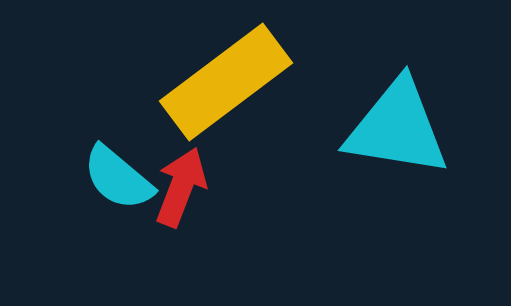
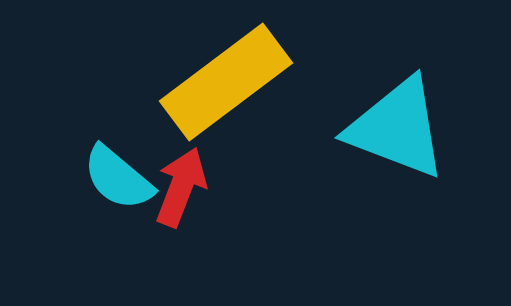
cyan triangle: rotated 12 degrees clockwise
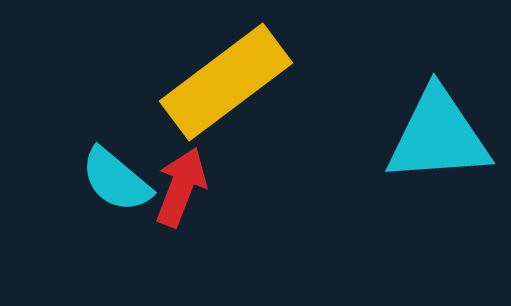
cyan triangle: moved 41 px right, 8 px down; rotated 25 degrees counterclockwise
cyan semicircle: moved 2 px left, 2 px down
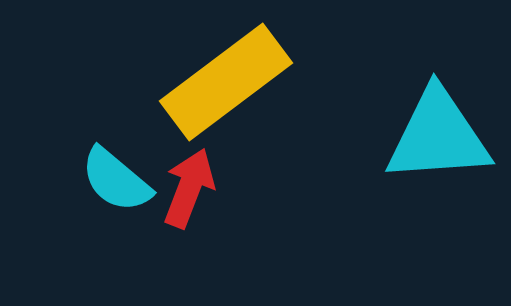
red arrow: moved 8 px right, 1 px down
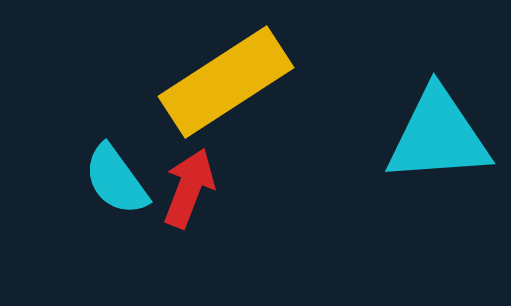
yellow rectangle: rotated 4 degrees clockwise
cyan semicircle: rotated 14 degrees clockwise
